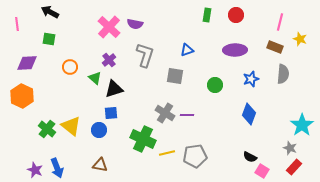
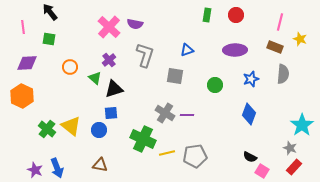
black arrow at (50, 12): rotated 24 degrees clockwise
pink line at (17, 24): moved 6 px right, 3 px down
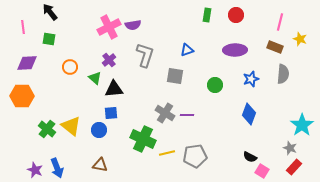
purple semicircle at (135, 24): moved 2 px left, 1 px down; rotated 21 degrees counterclockwise
pink cross at (109, 27): rotated 20 degrees clockwise
black triangle at (114, 89): rotated 12 degrees clockwise
orange hexagon at (22, 96): rotated 25 degrees counterclockwise
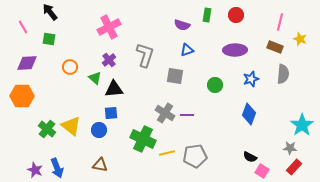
purple semicircle at (133, 25): moved 49 px right; rotated 28 degrees clockwise
pink line at (23, 27): rotated 24 degrees counterclockwise
gray star at (290, 148): rotated 16 degrees counterclockwise
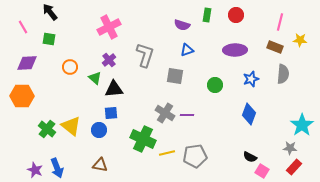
yellow star at (300, 39): moved 1 px down; rotated 16 degrees counterclockwise
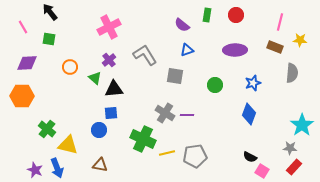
purple semicircle at (182, 25): rotated 21 degrees clockwise
gray L-shape at (145, 55): rotated 50 degrees counterclockwise
gray semicircle at (283, 74): moved 9 px right, 1 px up
blue star at (251, 79): moved 2 px right, 4 px down
yellow triangle at (71, 126): moved 3 px left, 19 px down; rotated 25 degrees counterclockwise
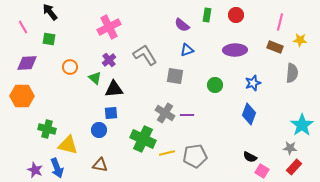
green cross at (47, 129): rotated 24 degrees counterclockwise
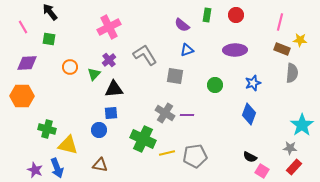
brown rectangle at (275, 47): moved 7 px right, 2 px down
green triangle at (95, 78): moved 1 px left, 4 px up; rotated 32 degrees clockwise
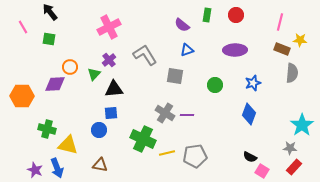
purple diamond at (27, 63): moved 28 px right, 21 px down
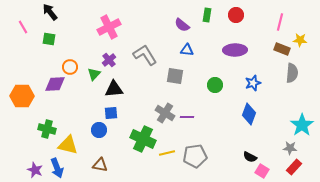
blue triangle at (187, 50): rotated 24 degrees clockwise
purple line at (187, 115): moved 2 px down
